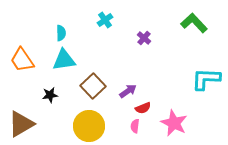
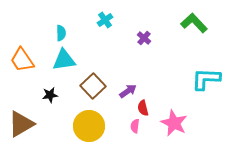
red semicircle: rotated 98 degrees clockwise
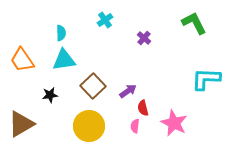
green L-shape: rotated 16 degrees clockwise
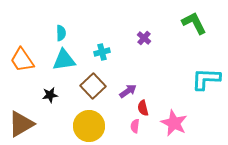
cyan cross: moved 3 px left, 32 px down; rotated 21 degrees clockwise
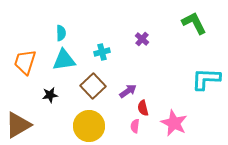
purple cross: moved 2 px left, 1 px down
orange trapezoid: moved 3 px right, 2 px down; rotated 52 degrees clockwise
brown triangle: moved 3 px left, 1 px down
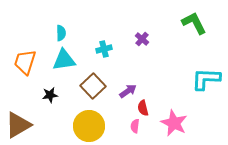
cyan cross: moved 2 px right, 3 px up
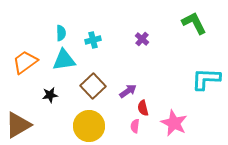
cyan cross: moved 11 px left, 9 px up
orange trapezoid: rotated 36 degrees clockwise
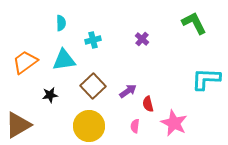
cyan semicircle: moved 10 px up
red semicircle: moved 5 px right, 4 px up
